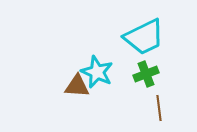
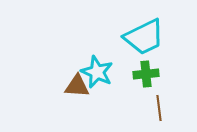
green cross: rotated 15 degrees clockwise
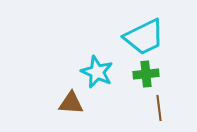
brown triangle: moved 6 px left, 17 px down
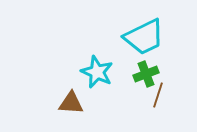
green cross: rotated 15 degrees counterclockwise
brown line: moved 1 px left, 13 px up; rotated 25 degrees clockwise
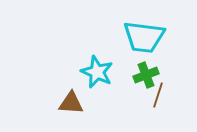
cyan trapezoid: rotated 33 degrees clockwise
green cross: moved 1 px down
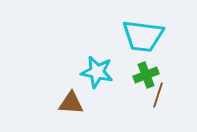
cyan trapezoid: moved 1 px left, 1 px up
cyan star: rotated 12 degrees counterclockwise
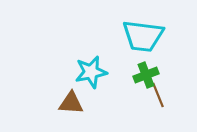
cyan star: moved 6 px left; rotated 24 degrees counterclockwise
brown line: rotated 40 degrees counterclockwise
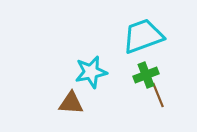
cyan trapezoid: rotated 153 degrees clockwise
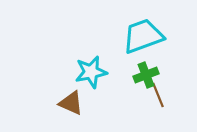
brown triangle: rotated 20 degrees clockwise
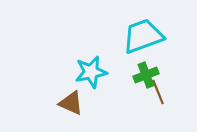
brown line: moved 3 px up
